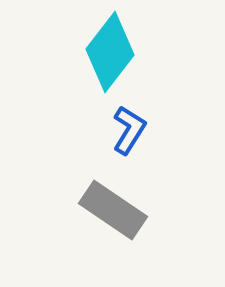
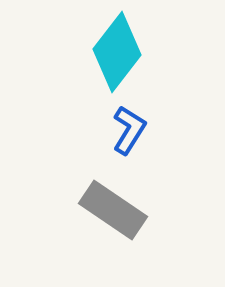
cyan diamond: moved 7 px right
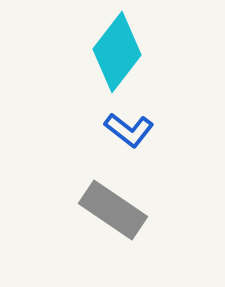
blue L-shape: rotated 96 degrees clockwise
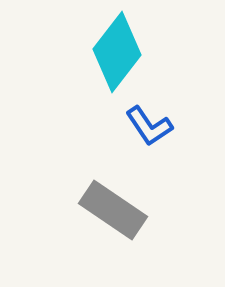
blue L-shape: moved 20 px right, 4 px up; rotated 18 degrees clockwise
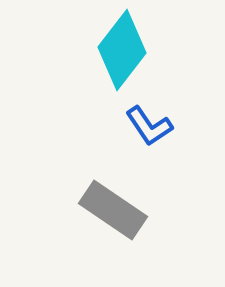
cyan diamond: moved 5 px right, 2 px up
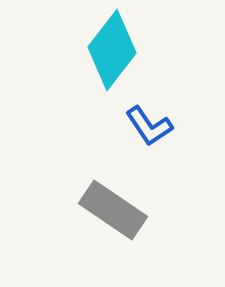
cyan diamond: moved 10 px left
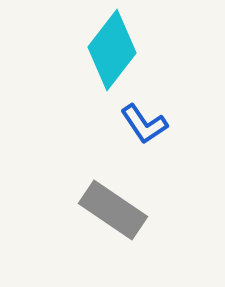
blue L-shape: moved 5 px left, 2 px up
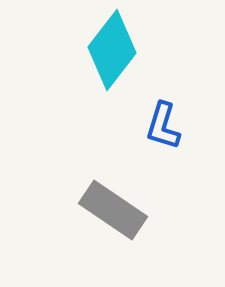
blue L-shape: moved 19 px right, 2 px down; rotated 51 degrees clockwise
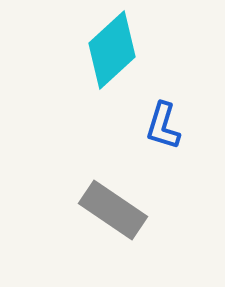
cyan diamond: rotated 10 degrees clockwise
